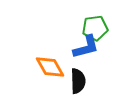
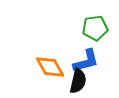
blue L-shape: moved 14 px down
black semicircle: rotated 15 degrees clockwise
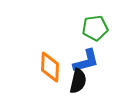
orange diamond: rotated 32 degrees clockwise
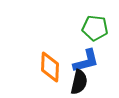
green pentagon: rotated 15 degrees clockwise
black semicircle: moved 1 px right, 1 px down
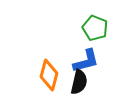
green pentagon: rotated 15 degrees clockwise
orange diamond: moved 1 px left, 8 px down; rotated 12 degrees clockwise
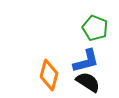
black semicircle: moved 9 px right; rotated 70 degrees counterclockwise
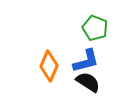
orange diamond: moved 9 px up; rotated 8 degrees clockwise
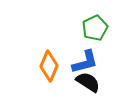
green pentagon: rotated 25 degrees clockwise
blue L-shape: moved 1 px left, 1 px down
